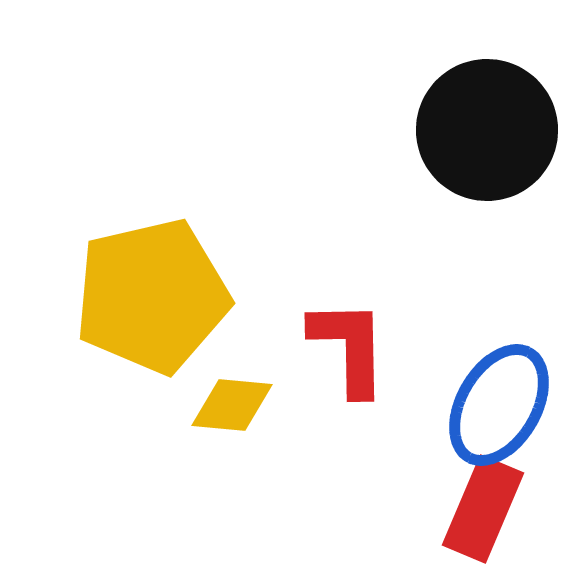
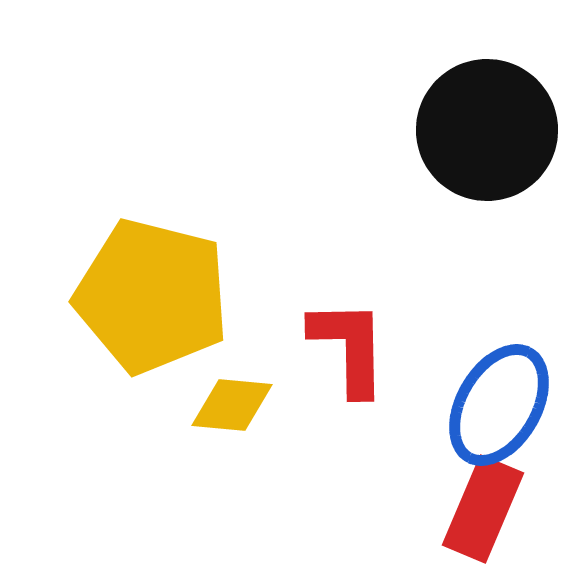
yellow pentagon: rotated 27 degrees clockwise
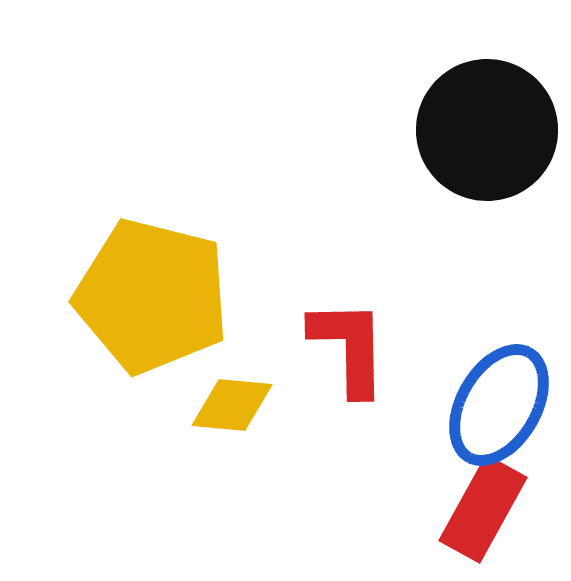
red rectangle: rotated 6 degrees clockwise
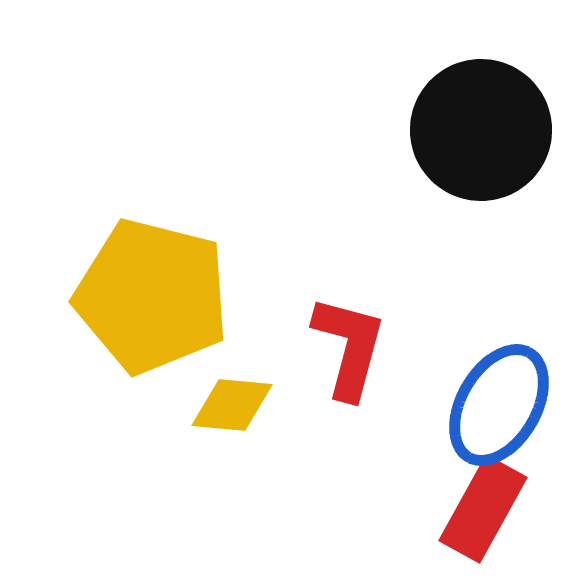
black circle: moved 6 px left
red L-shape: rotated 16 degrees clockwise
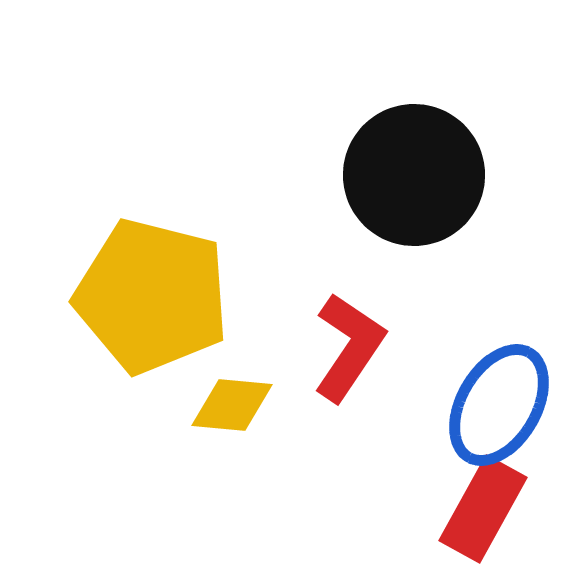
black circle: moved 67 px left, 45 px down
red L-shape: rotated 19 degrees clockwise
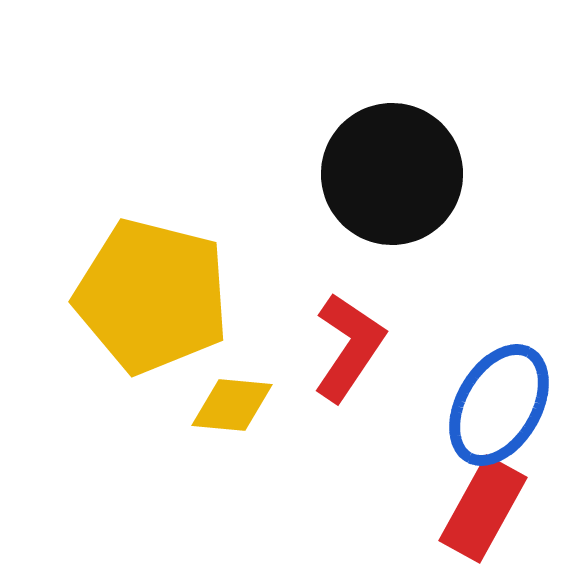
black circle: moved 22 px left, 1 px up
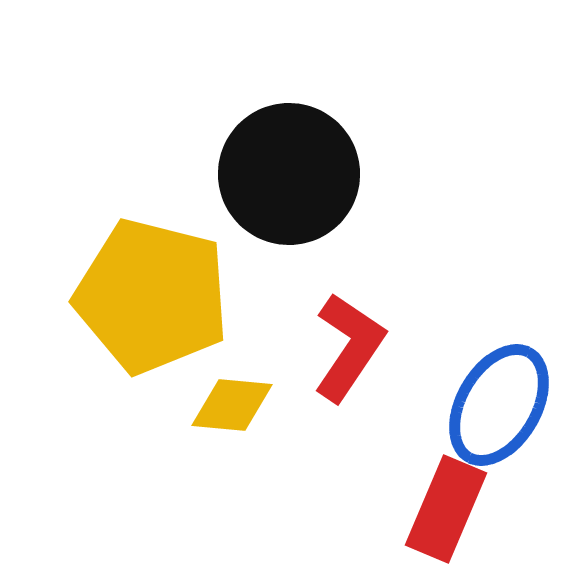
black circle: moved 103 px left
red rectangle: moved 37 px left; rotated 6 degrees counterclockwise
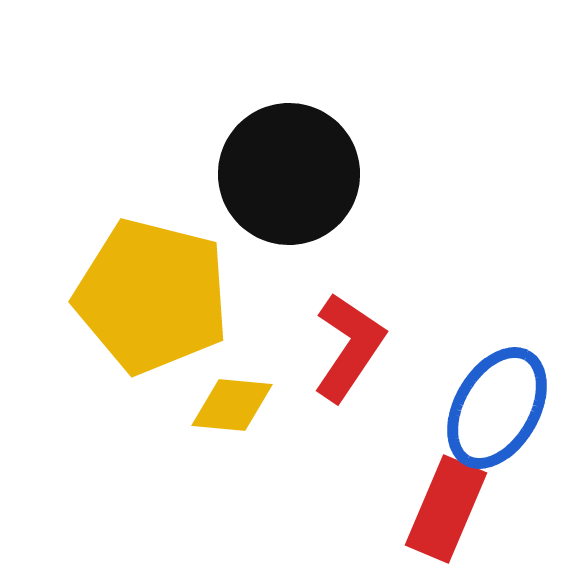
blue ellipse: moved 2 px left, 3 px down
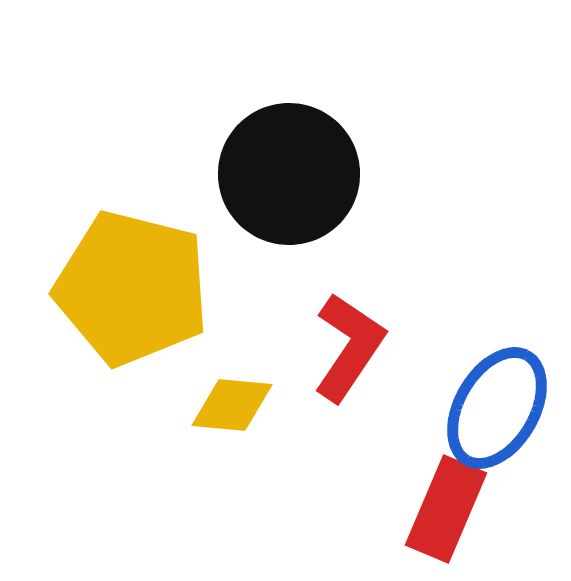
yellow pentagon: moved 20 px left, 8 px up
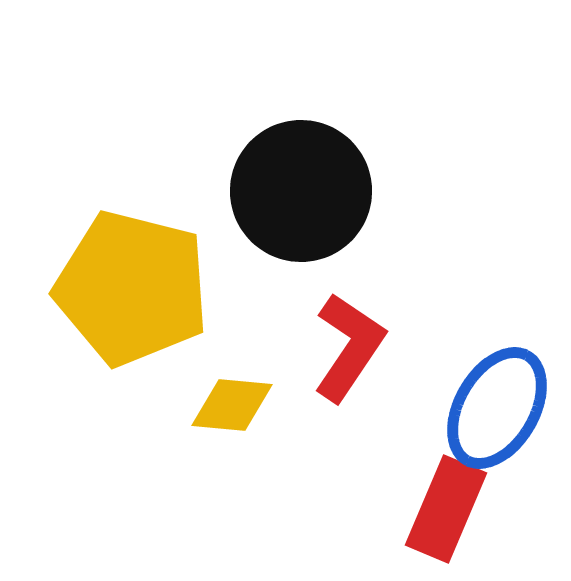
black circle: moved 12 px right, 17 px down
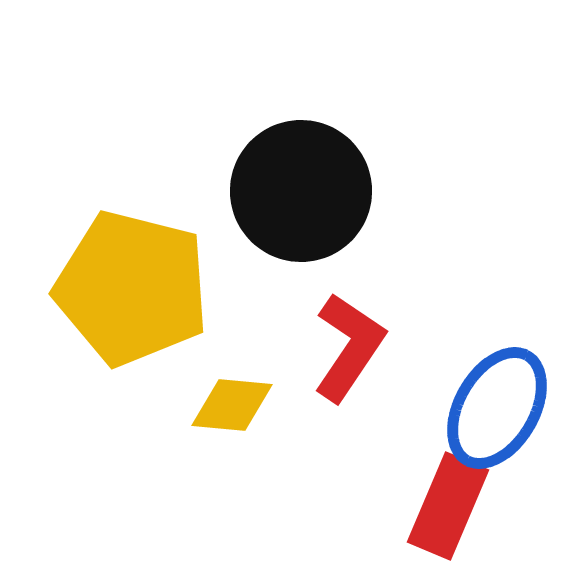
red rectangle: moved 2 px right, 3 px up
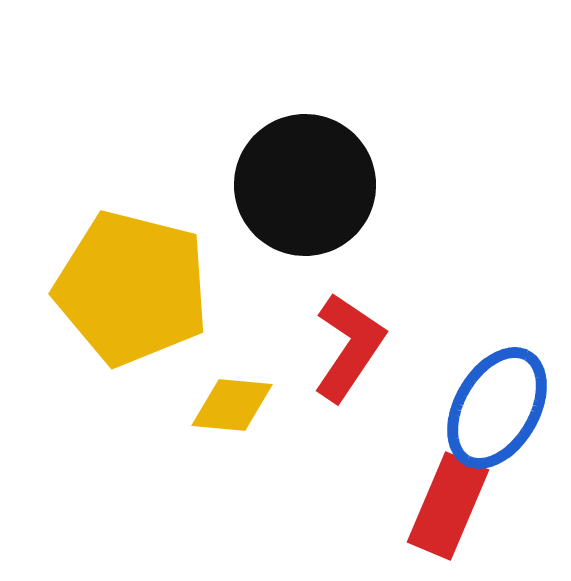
black circle: moved 4 px right, 6 px up
